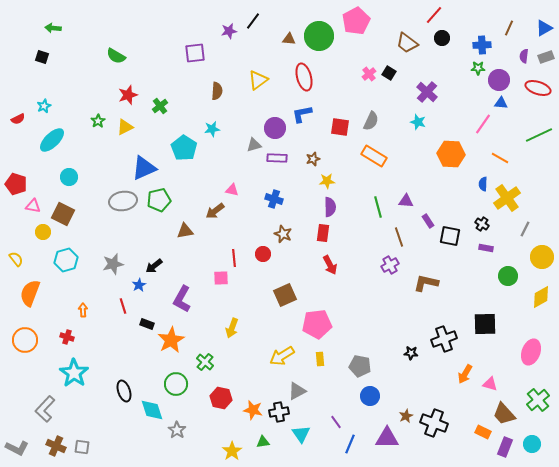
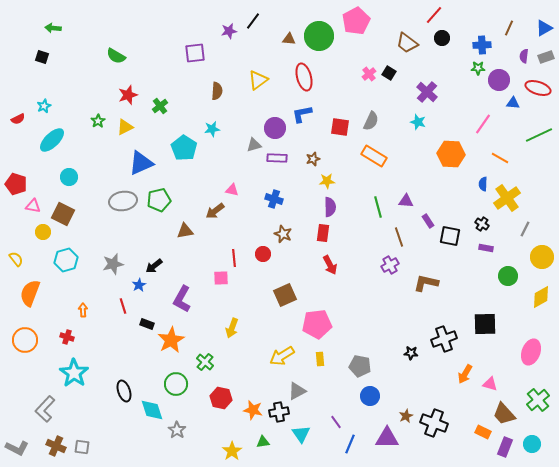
blue triangle at (501, 103): moved 12 px right
blue triangle at (144, 168): moved 3 px left, 5 px up
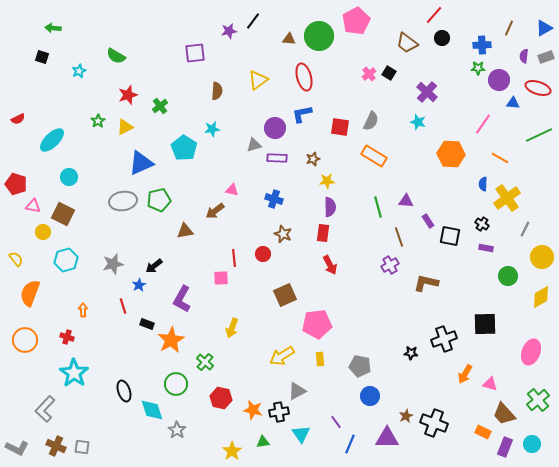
cyan star at (44, 106): moved 35 px right, 35 px up
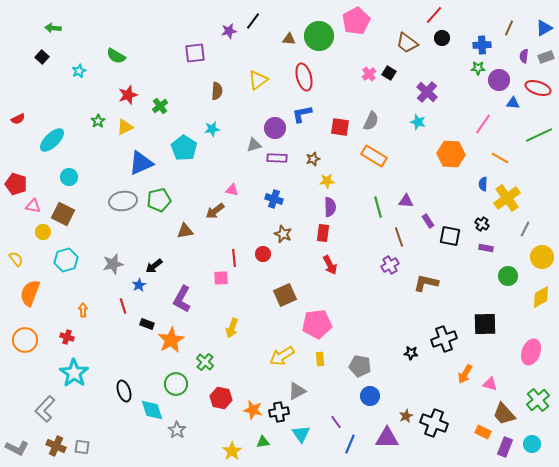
black square at (42, 57): rotated 24 degrees clockwise
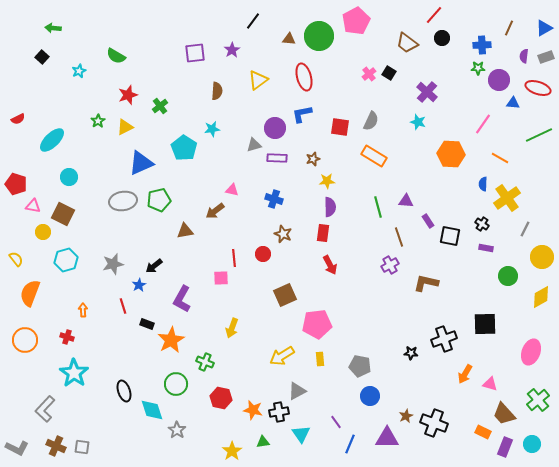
purple star at (229, 31): moved 3 px right, 19 px down; rotated 21 degrees counterclockwise
green cross at (205, 362): rotated 18 degrees counterclockwise
